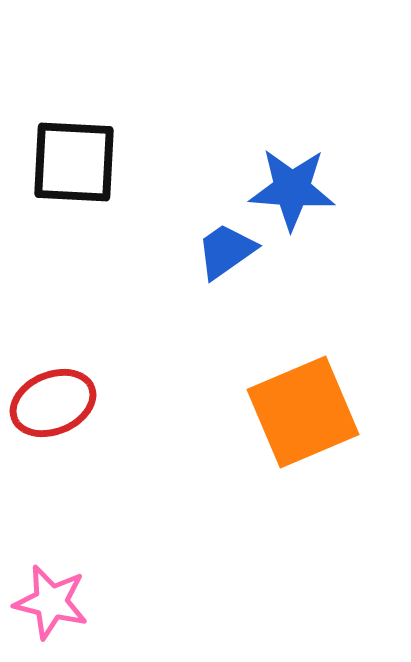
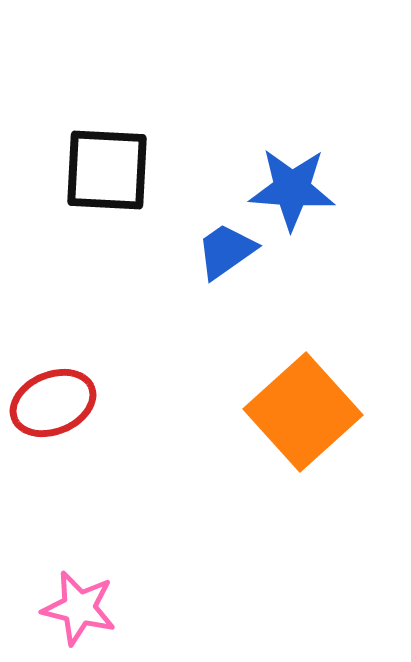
black square: moved 33 px right, 8 px down
orange square: rotated 19 degrees counterclockwise
pink star: moved 28 px right, 6 px down
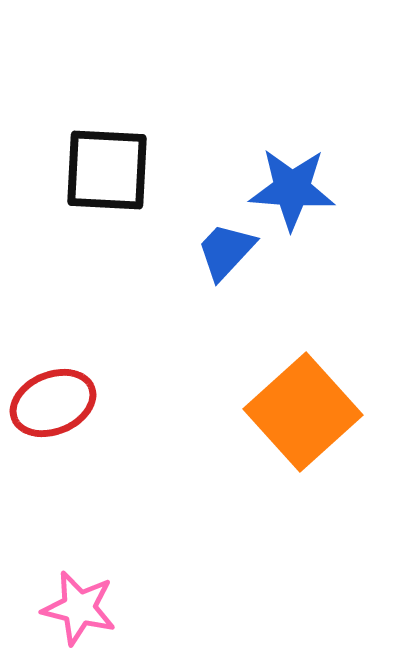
blue trapezoid: rotated 12 degrees counterclockwise
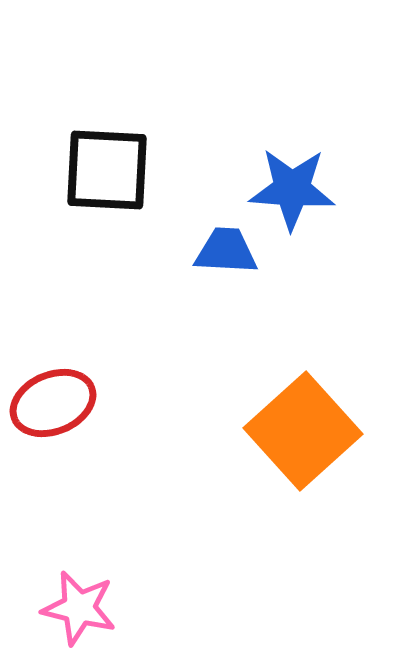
blue trapezoid: rotated 50 degrees clockwise
orange square: moved 19 px down
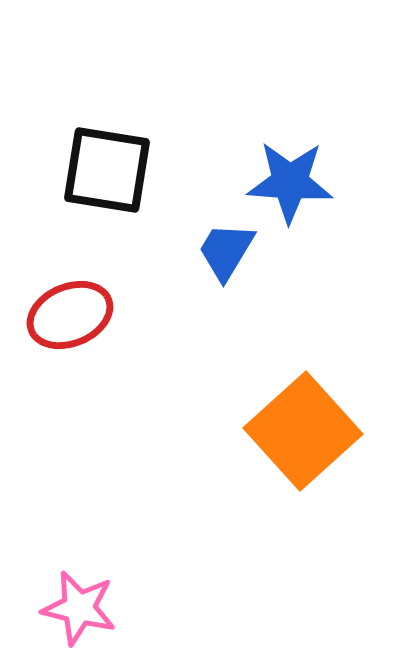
black square: rotated 6 degrees clockwise
blue star: moved 2 px left, 7 px up
blue trapezoid: rotated 62 degrees counterclockwise
red ellipse: moved 17 px right, 88 px up
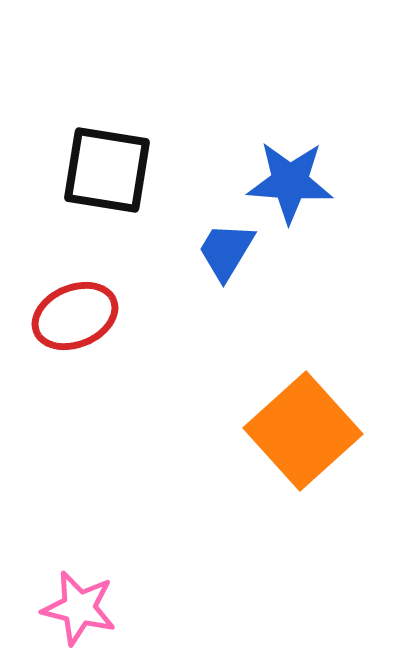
red ellipse: moved 5 px right, 1 px down
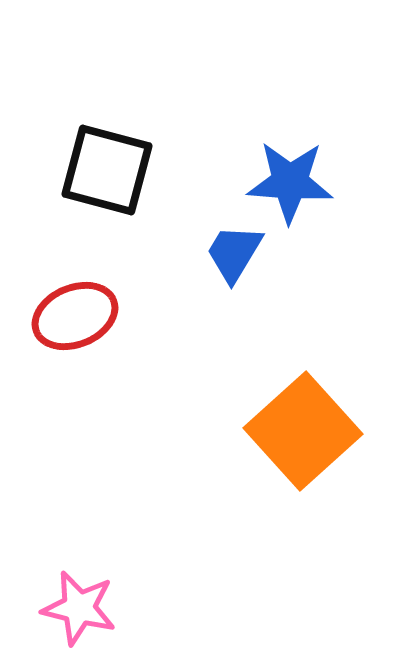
black square: rotated 6 degrees clockwise
blue trapezoid: moved 8 px right, 2 px down
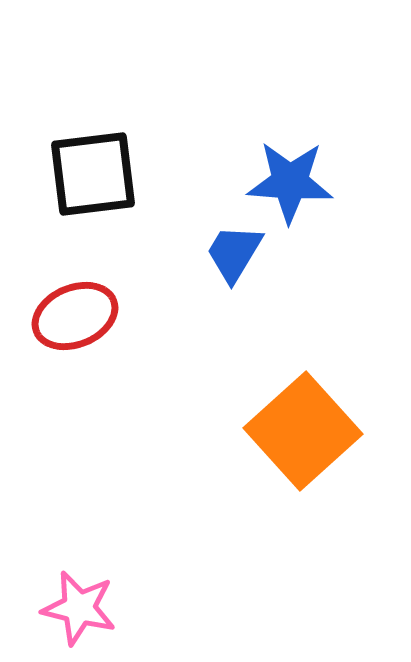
black square: moved 14 px left, 4 px down; rotated 22 degrees counterclockwise
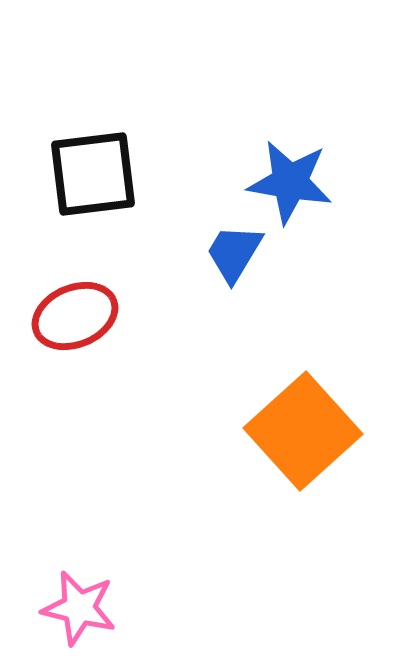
blue star: rotated 6 degrees clockwise
